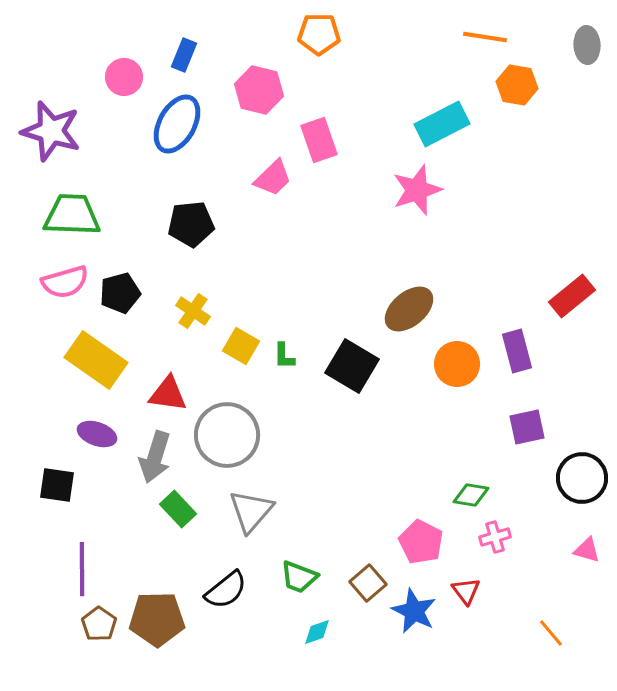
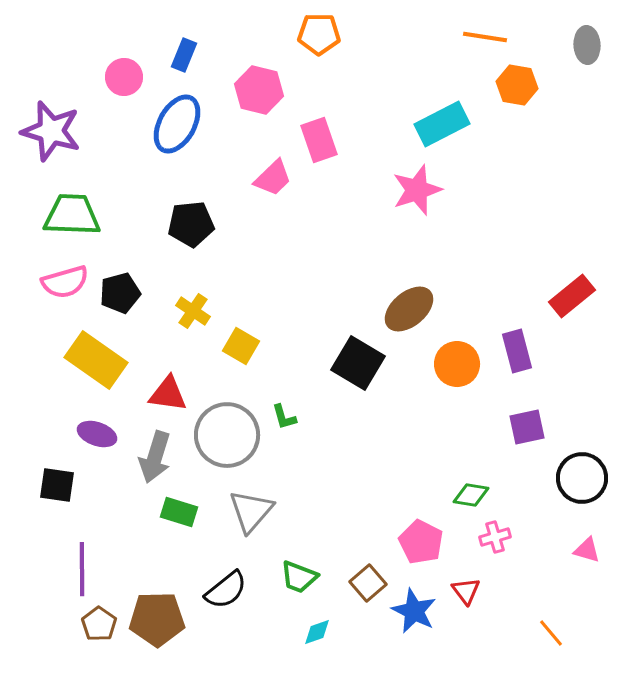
green L-shape at (284, 356): moved 61 px down; rotated 16 degrees counterclockwise
black square at (352, 366): moved 6 px right, 3 px up
green rectangle at (178, 509): moved 1 px right, 3 px down; rotated 30 degrees counterclockwise
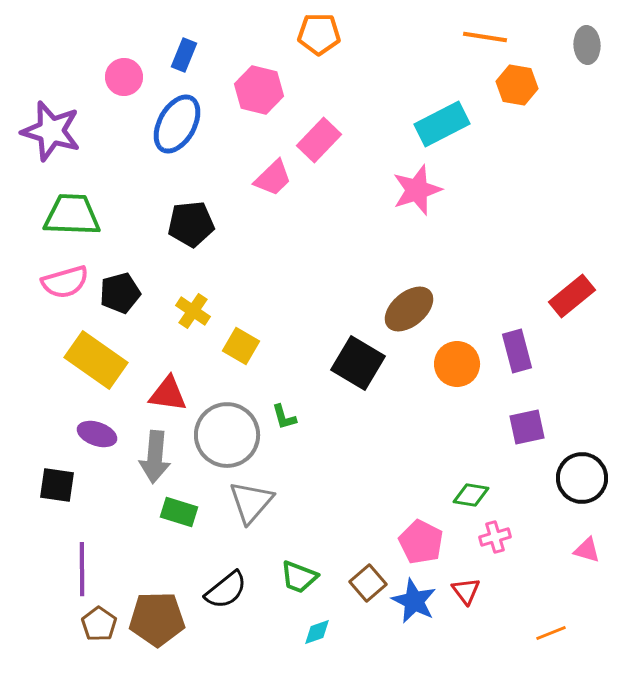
pink rectangle at (319, 140): rotated 63 degrees clockwise
gray arrow at (155, 457): rotated 12 degrees counterclockwise
gray triangle at (251, 511): moved 9 px up
blue star at (414, 611): moved 10 px up
orange line at (551, 633): rotated 72 degrees counterclockwise
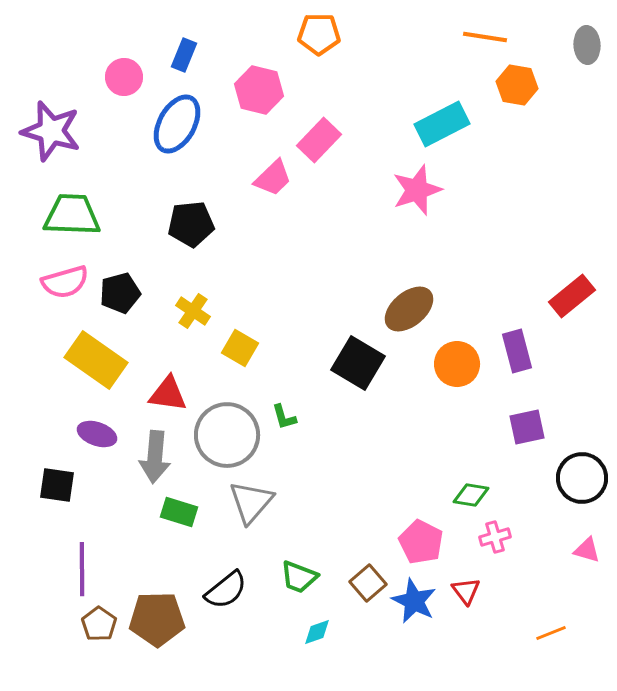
yellow square at (241, 346): moved 1 px left, 2 px down
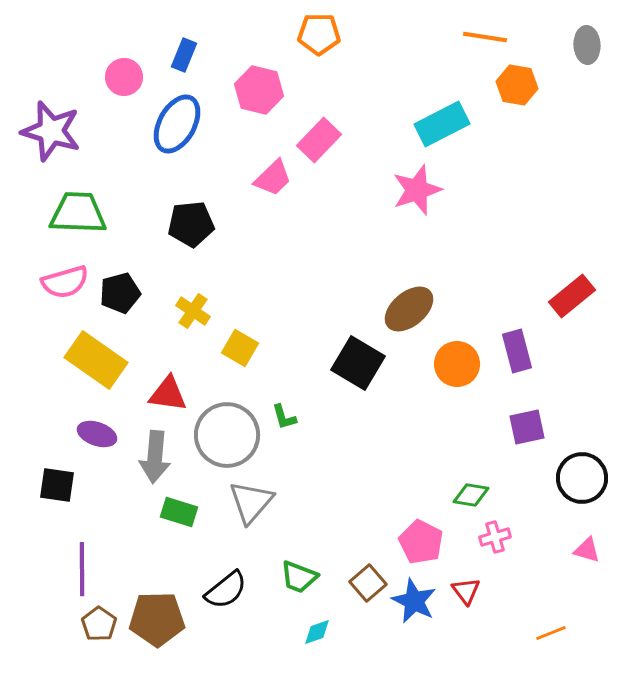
green trapezoid at (72, 215): moved 6 px right, 2 px up
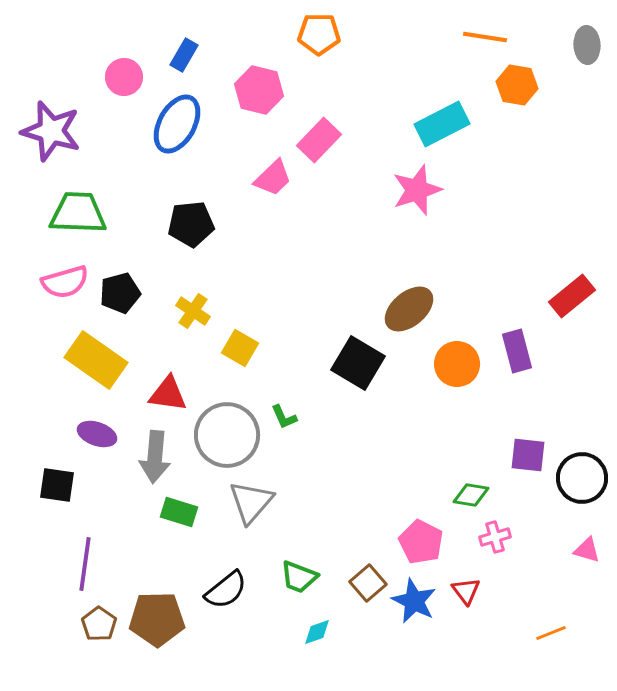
blue rectangle at (184, 55): rotated 8 degrees clockwise
green L-shape at (284, 417): rotated 8 degrees counterclockwise
purple square at (527, 427): moved 1 px right, 28 px down; rotated 18 degrees clockwise
purple line at (82, 569): moved 3 px right, 5 px up; rotated 8 degrees clockwise
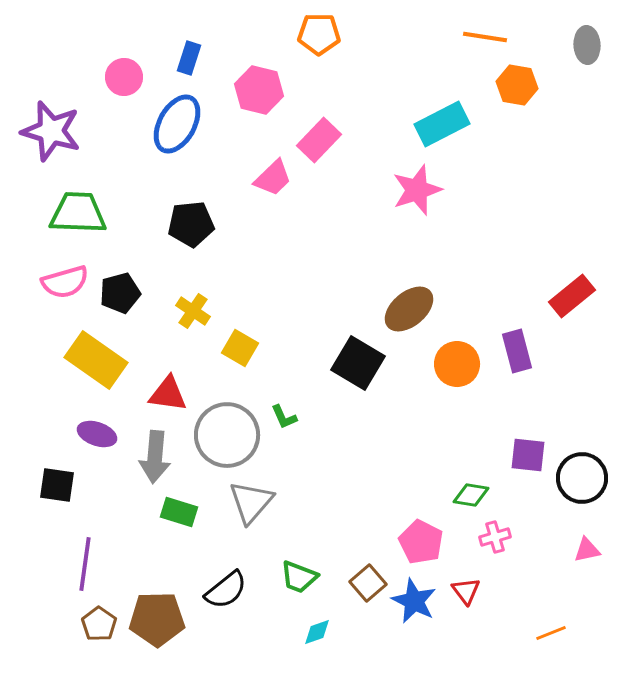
blue rectangle at (184, 55): moved 5 px right, 3 px down; rotated 12 degrees counterclockwise
pink triangle at (587, 550): rotated 28 degrees counterclockwise
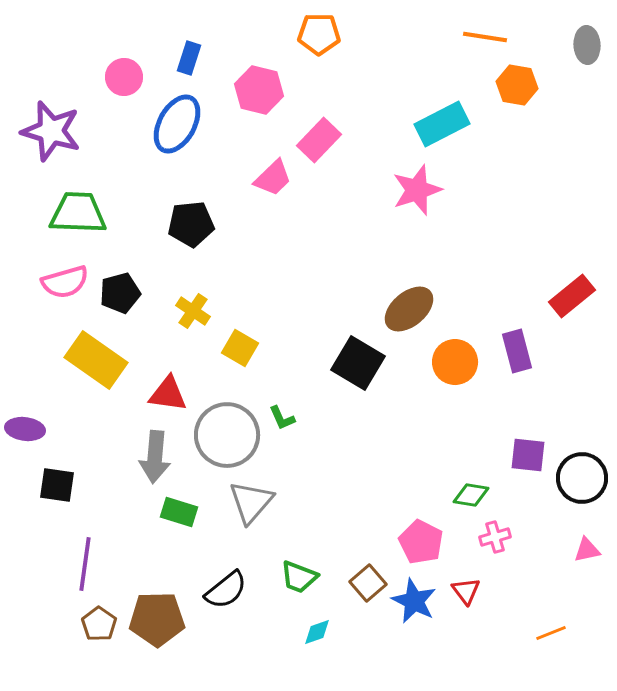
orange circle at (457, 364): moved 2 px left, 2 px up
green L-shape at (284, 417): moved 2 px left, 1 px down
purple ellipse at (97, 434): moved 72 px left, 5 px up; rotated 12 degrees counterclockwise
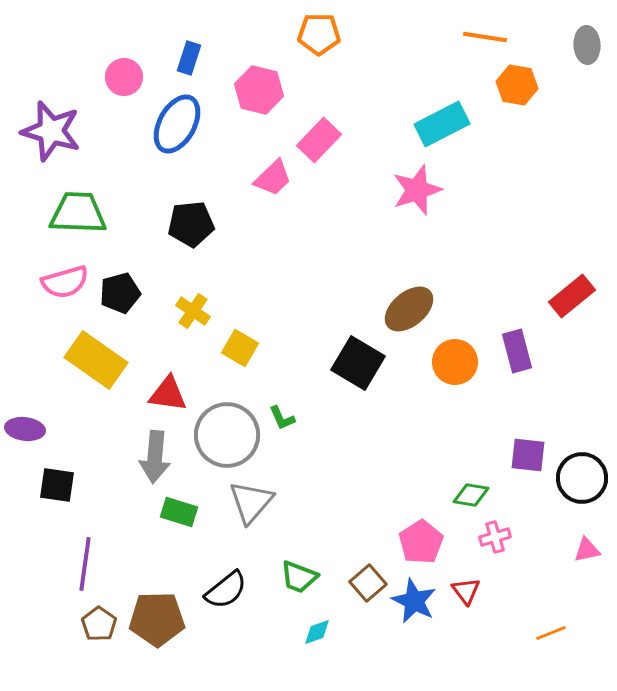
pink pentagon at (421, 542): rotated 12 degrees clockwise
